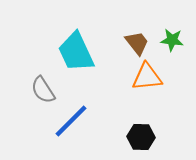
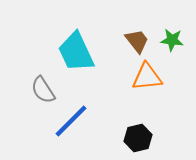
brown trapezoid: moved 2 px up
black hexagon: moved 3 px left, 1 px down; rotated 16 degrees counterclockwise
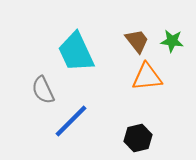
green star: moved 1 px down
gray semicircle: rotated 8 degrees clockwise
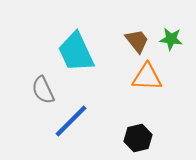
green star: moved 1 px left, 2 px up
orange triangle: rotated 8 degrees clockwise
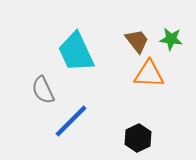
orange triangle: moved 2 px right, 3 px up
black hexagon: rotated 12 degrees counterclockwise
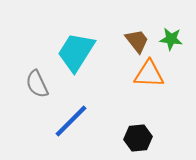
cyan trapezoid: rotated 57 degrees clockwise
gray semicircle: moved 6 px left, 6 px up
black hexagon: rotated 20 degrees clockwise
